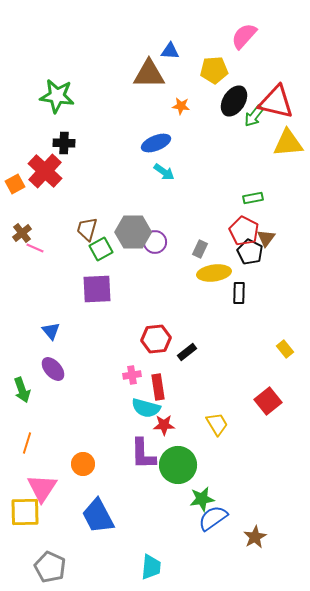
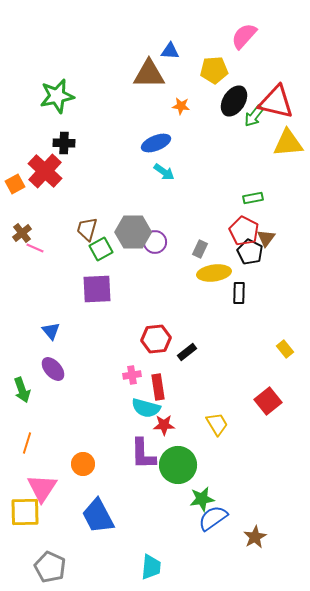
green star at (57, 96): rotated 20 degrees counterclockwise
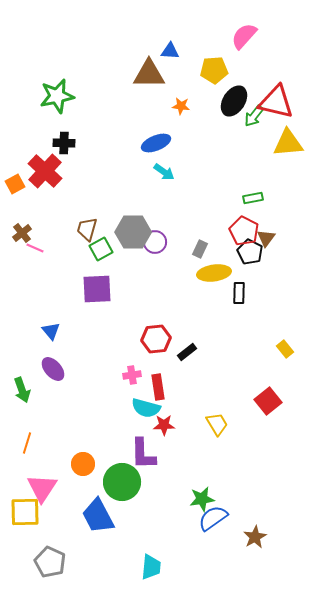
green circle at (178, 465): moved 56 px left, 17 px down
gray pentagon at (50, 567): moved 5 px up
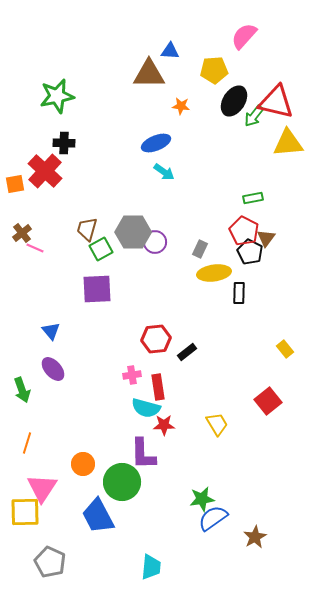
orange square at (15, 184): rotated 18 degrees clockwise
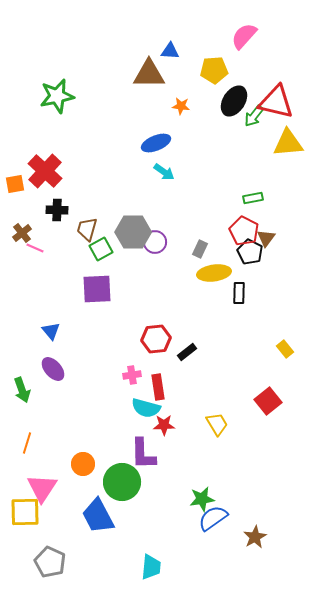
black cross at (64, 143): moved 7 px left, 67 px down
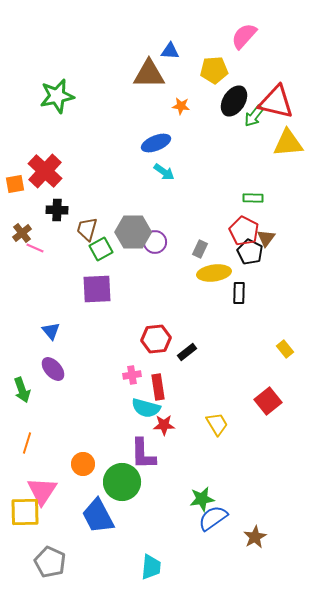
green rectangle at (253, 198): rotated 12 degrees clockwise
pink triangle at (42, 488): moved 3 px down
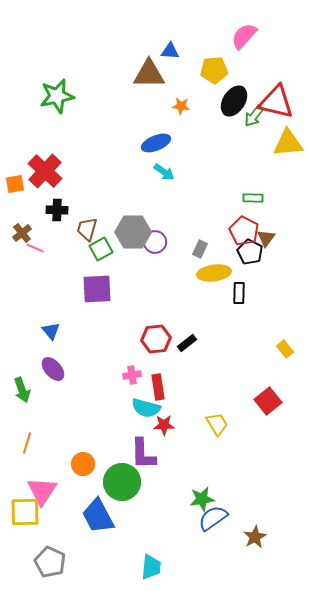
black rectangle at (187, 352): moved 9 px up
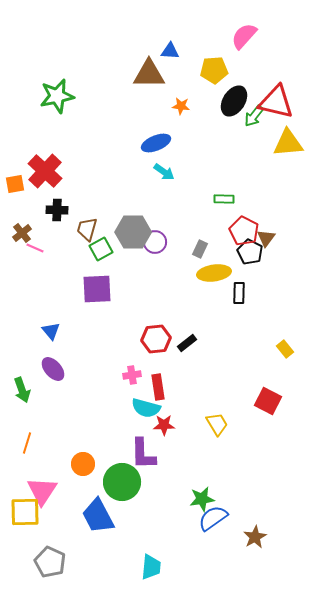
green rectangle at (253, 198): moved 29 px left, 1 px down
red square at (268, 401): rotated 24 degrees counterclockwise
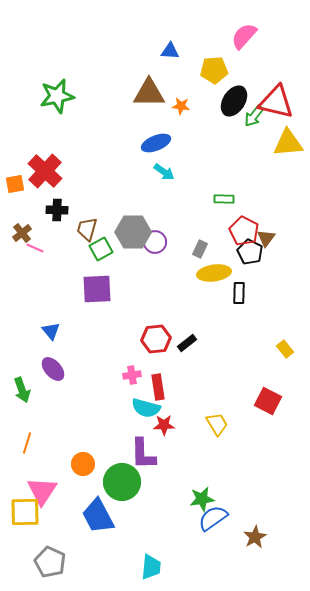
brown triangle at (149, 74): moved 19 px down
